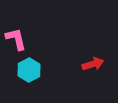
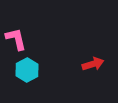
cyan hexagon: moved 2 px left
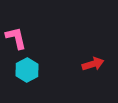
pink L-shape: moved 1 px up
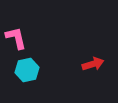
cyan hexagon: rotated 15 degrees clockwise
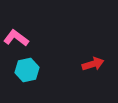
pink L-shape: rotated 40 degrees counterclockwise
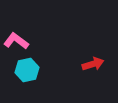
pink L-shape: moved 3 px down
